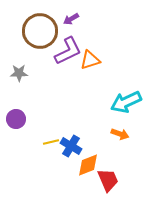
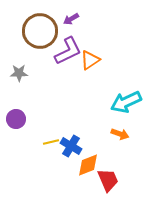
orange triangle: rotated 15 degrees counterclockwise
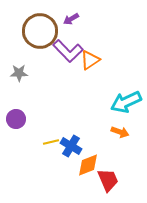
purple L-shape: rotated 72 degrees clockwise
orange arrow: moved 2 px up
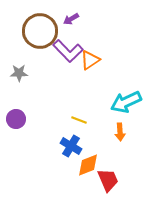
orange arrow: rotated 66 degrees clockwise
yellow line: moved 28 px right, 22 px up; rotated 35 degrees clockwise
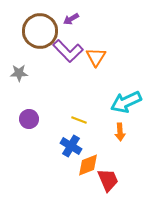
orange triangle: moved 6 px right, 3 px up; rotated 25 degrees counterclockwise
purple circle: moved 13 px right
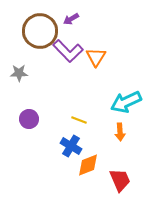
red trapezoid: moved 12 px right
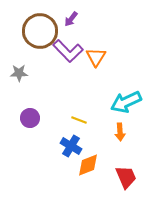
purple arrow: rotated 21 degrees counterclockwise
purple circle: moved 1 px right, 1 px up
red trapezoid: moved 6 px right, 3 px up
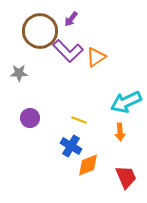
orange triangle: rotated 25 degrees clockwise
